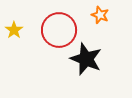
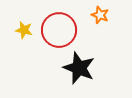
yellow star: moved 10 px right; rotated 24 degrees counterclockwise
black star: moved 7 px left, 9 px down
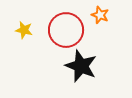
red circle: moved 7 px right
black star: moved 2 px right, 2 px up
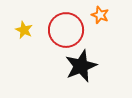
yellow star: rotated 12 degrees clockwise
black star: rotated 28 degrees clockwise
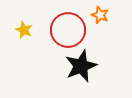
red circle: moved 2 px right
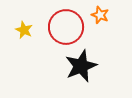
red circle: moved 2 px left, 3 px up
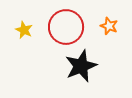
orange star: moved 9 px right, 11 px down
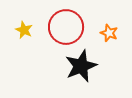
orange star: moved 7 px down
